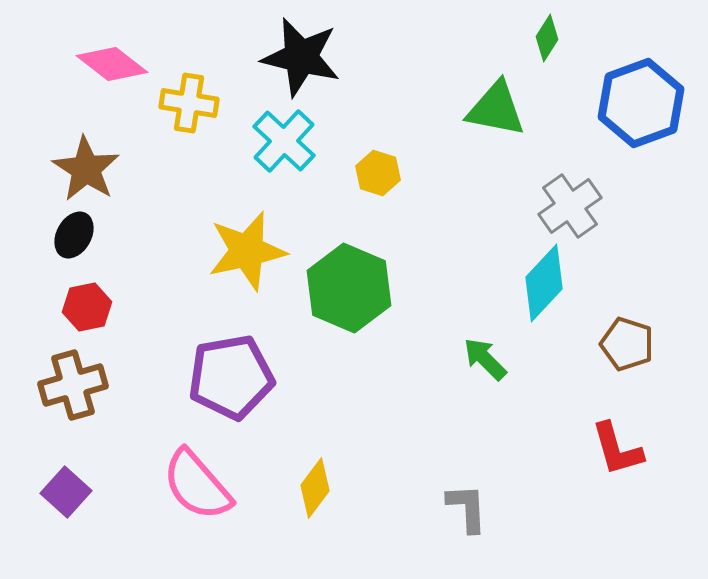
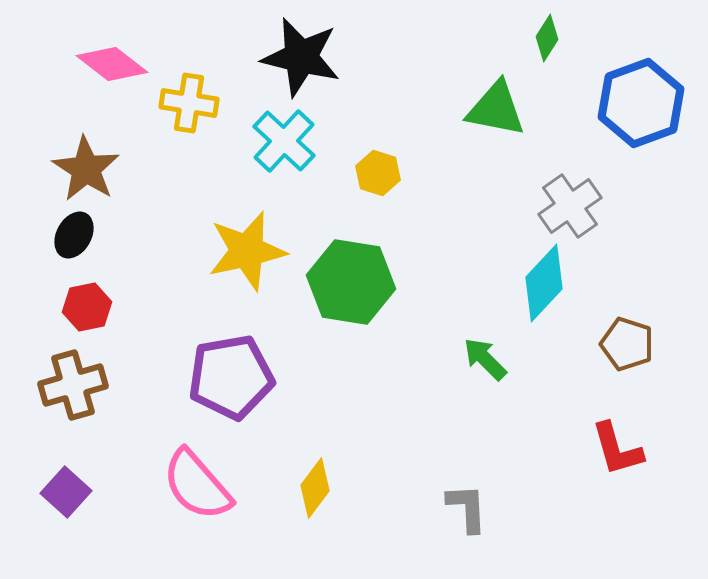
green hexagon: moved 2 px right, 6 px up; rotated 14 degrees counterclockwise
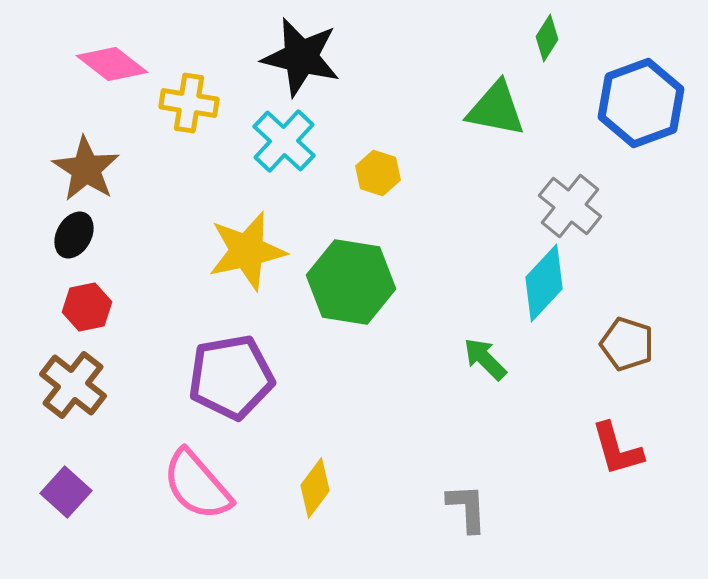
gray cross: rotated 16 degrees counterclockwise
brown cross: rotated 36 degrees counterclockwise
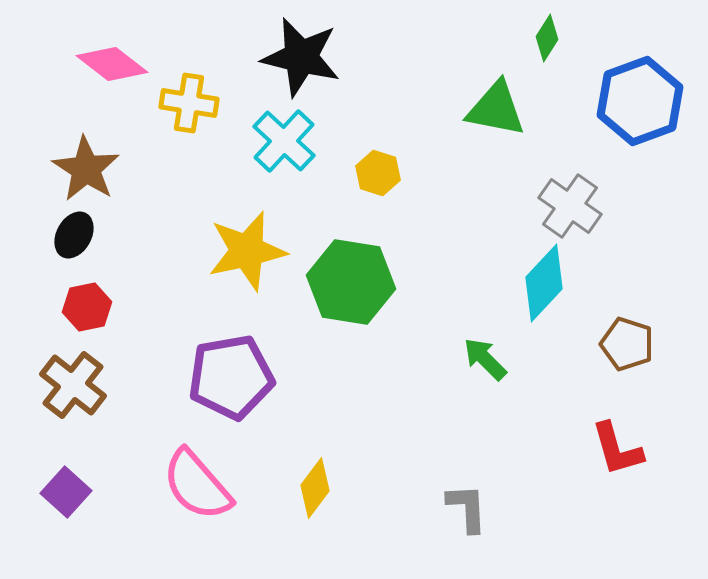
blue hexagon: moved 1 px left, 2 px up
gray cross: rotated 4 degrees counterclockwise
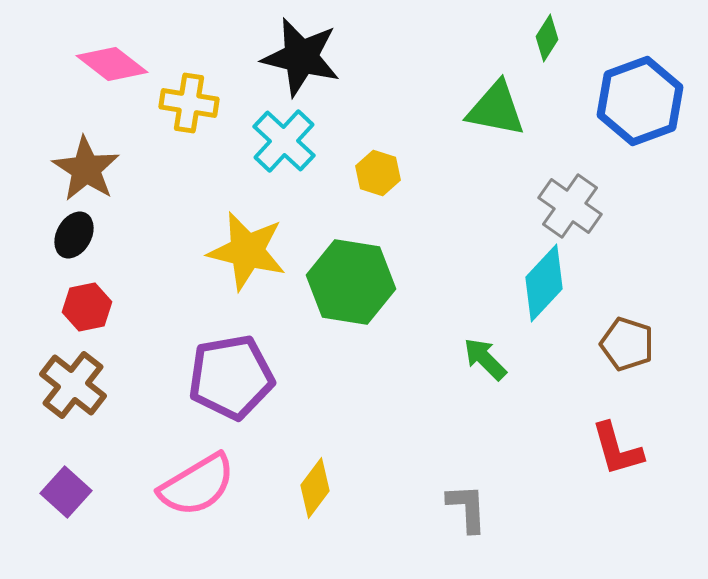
yellow star: rotated 26 degrees clockwise
pink semicircle: rotated 80 degrees counterclockwise
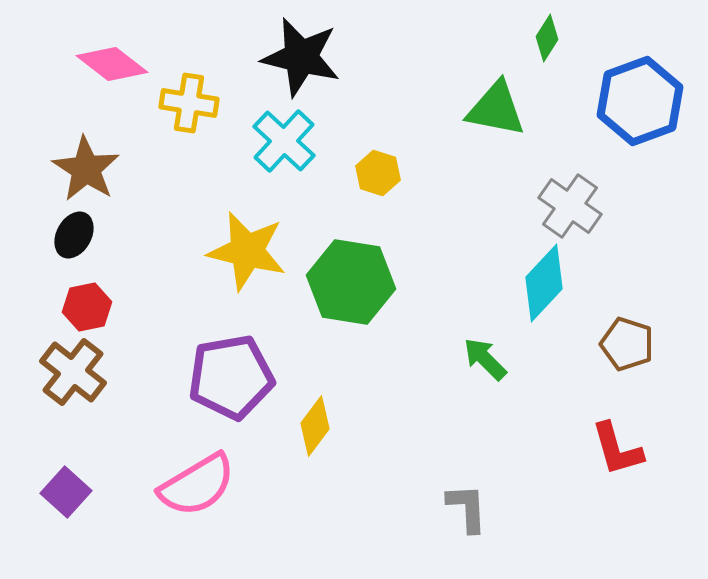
brown cross: moved 13 px up
yellow diamond: moved 62 px up
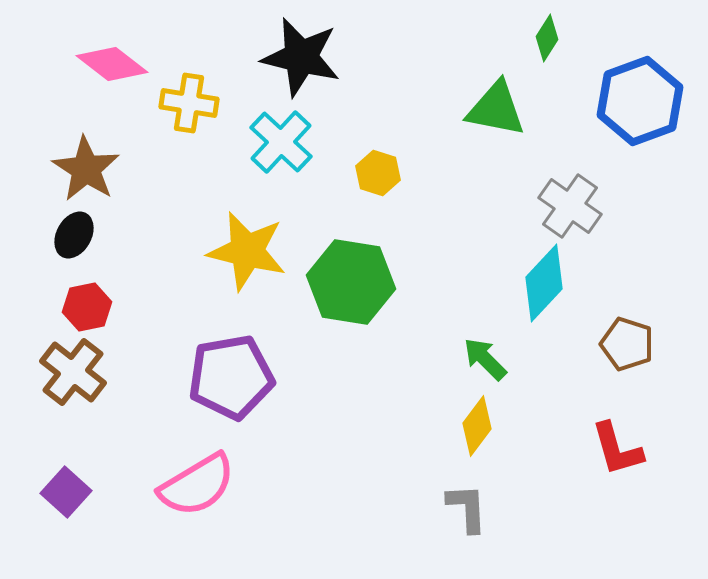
cyan cross: moved 3 px left, 1 px down
yellow diamond: moved 162 px right
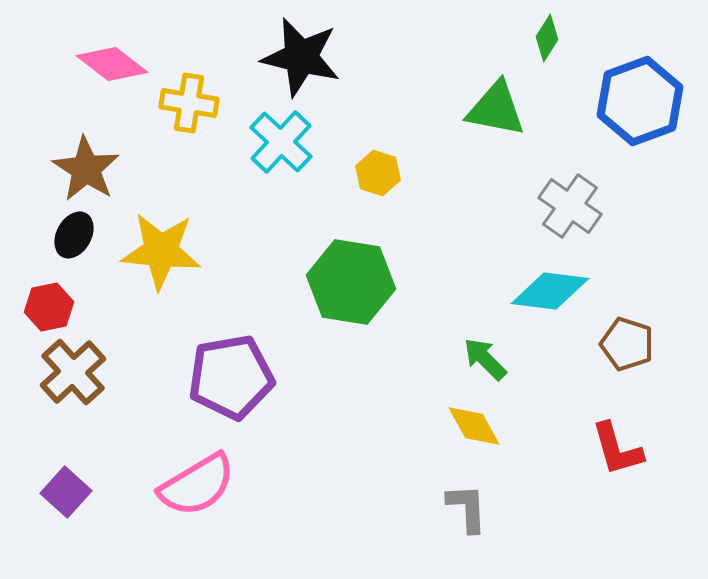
yellow star: moved 86 px left; rotated 8 degrees counterclockwise
cyan diamond: moved 6 px right, 8 px down; rotated 54 degrees clockwise
red hexagon: moved 38 px left
brown cross: rotated 10 degrees clockwise
yellow diamond: moved 3 px left; rotated 66 degrees counterclockwise
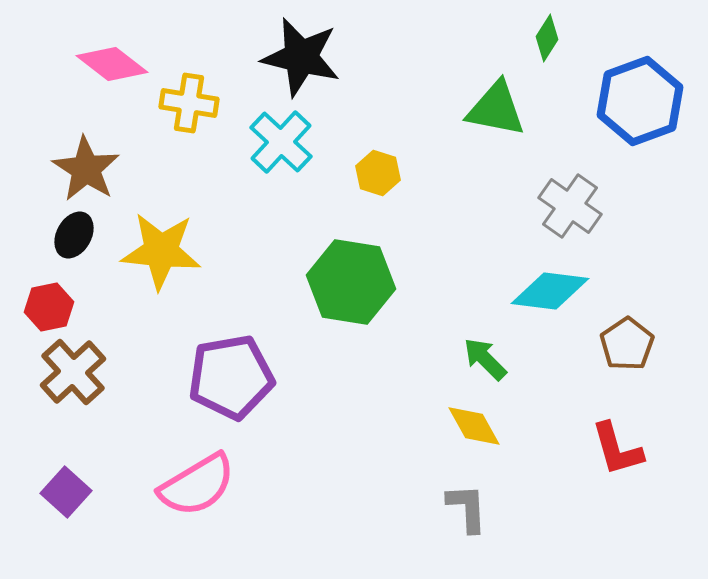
brown pentagon: rotated 20 degrees clockwise
